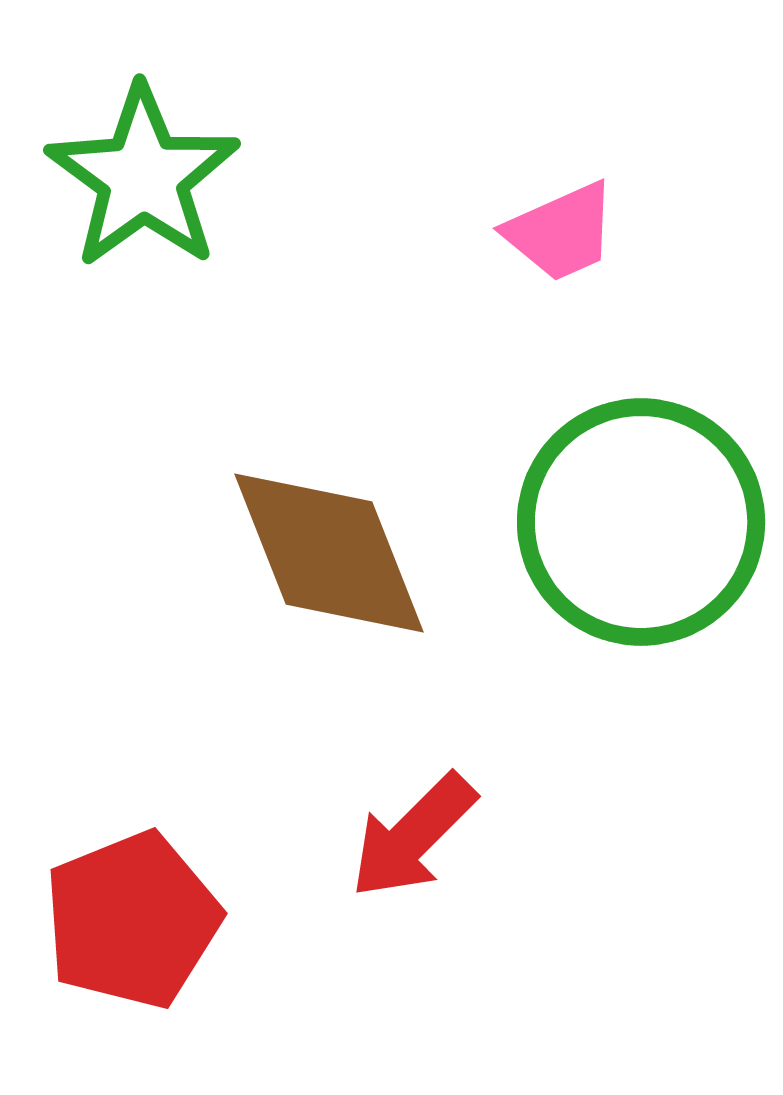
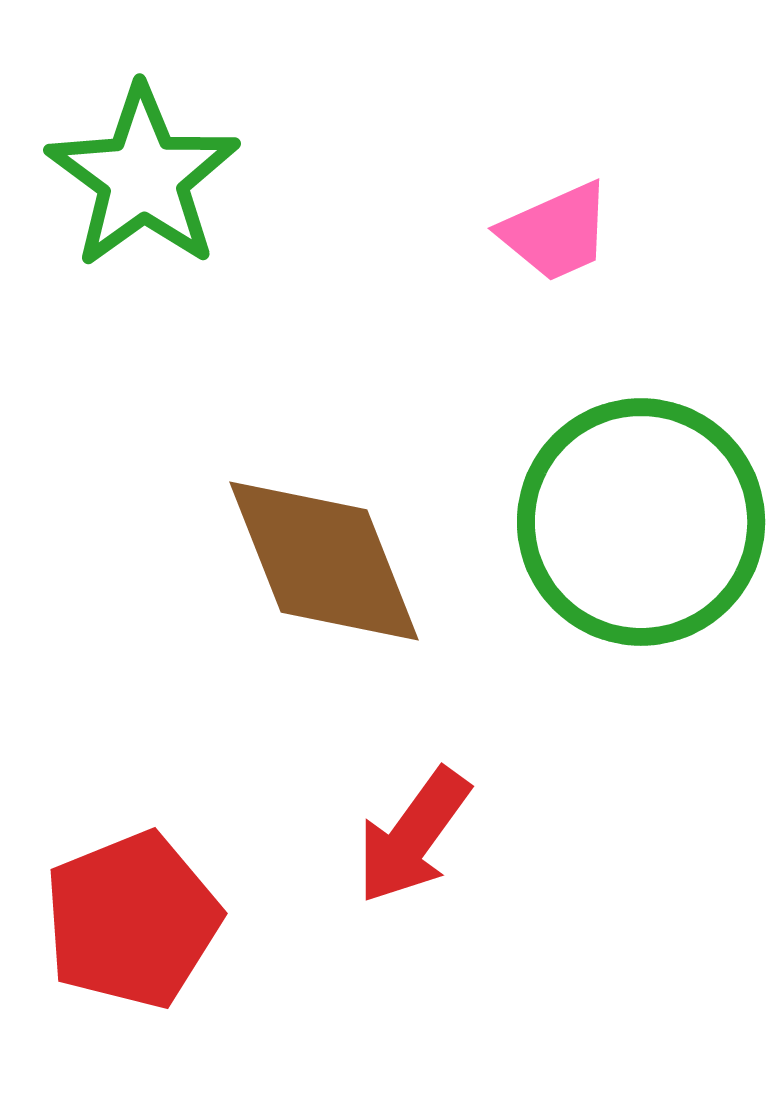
pink trapezoid: moved 5 px left
brown diamond: moved 5 px left, 8 px down
red arrow: rotated 9 degrees counterclockwise
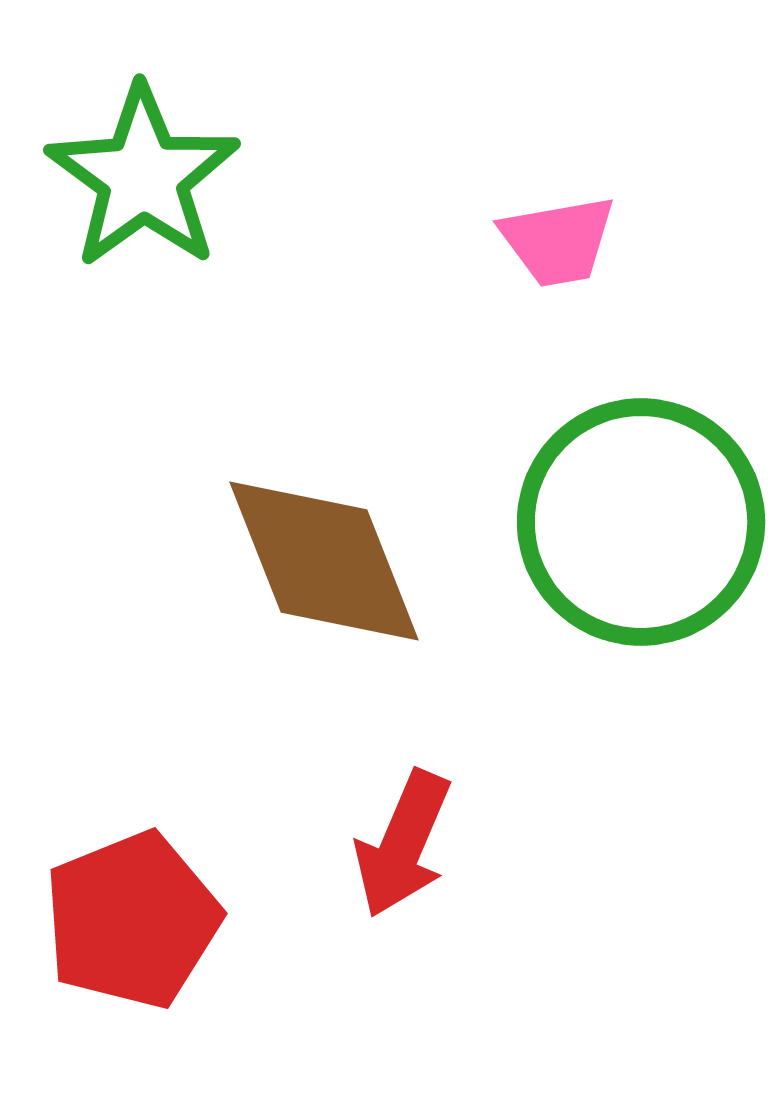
pink trapezoid: moved 2 px right, 9 px down; rotated 14 degrees clockwise
red arrow: moved 10 px left, 8 px down; rotated 13 degrees counterclockwise
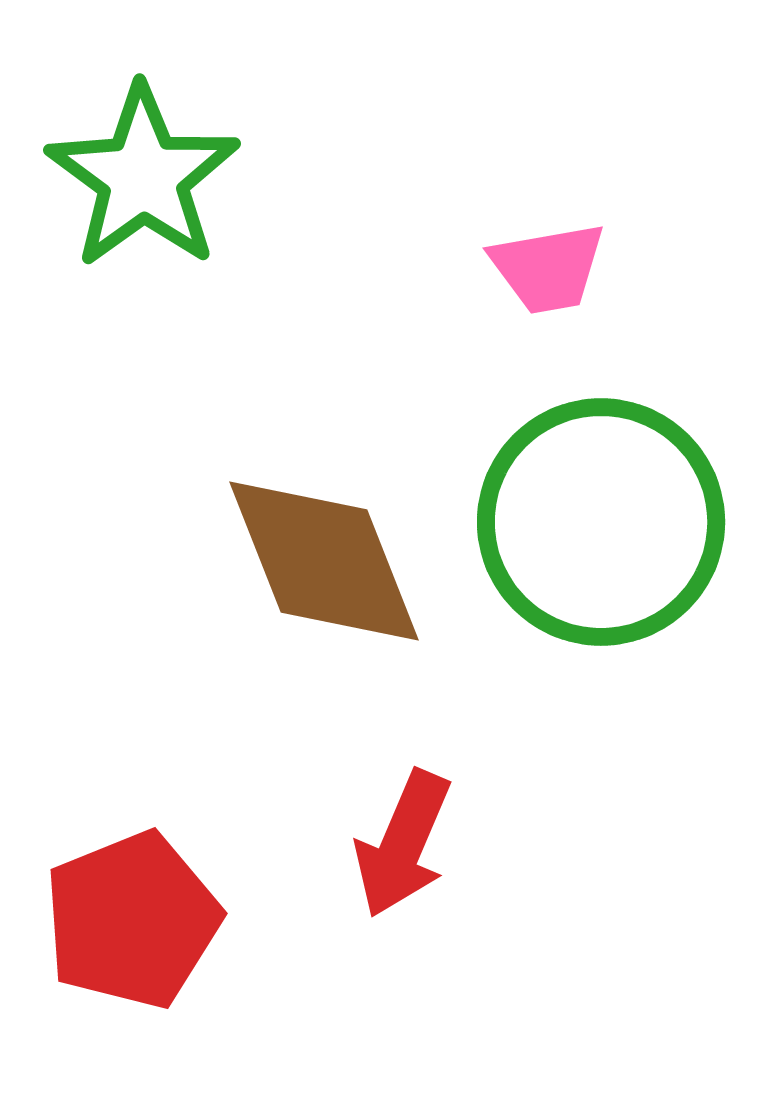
pink trapezoid: moved 10 px left, 27 px down
green circle: moved 40 px left
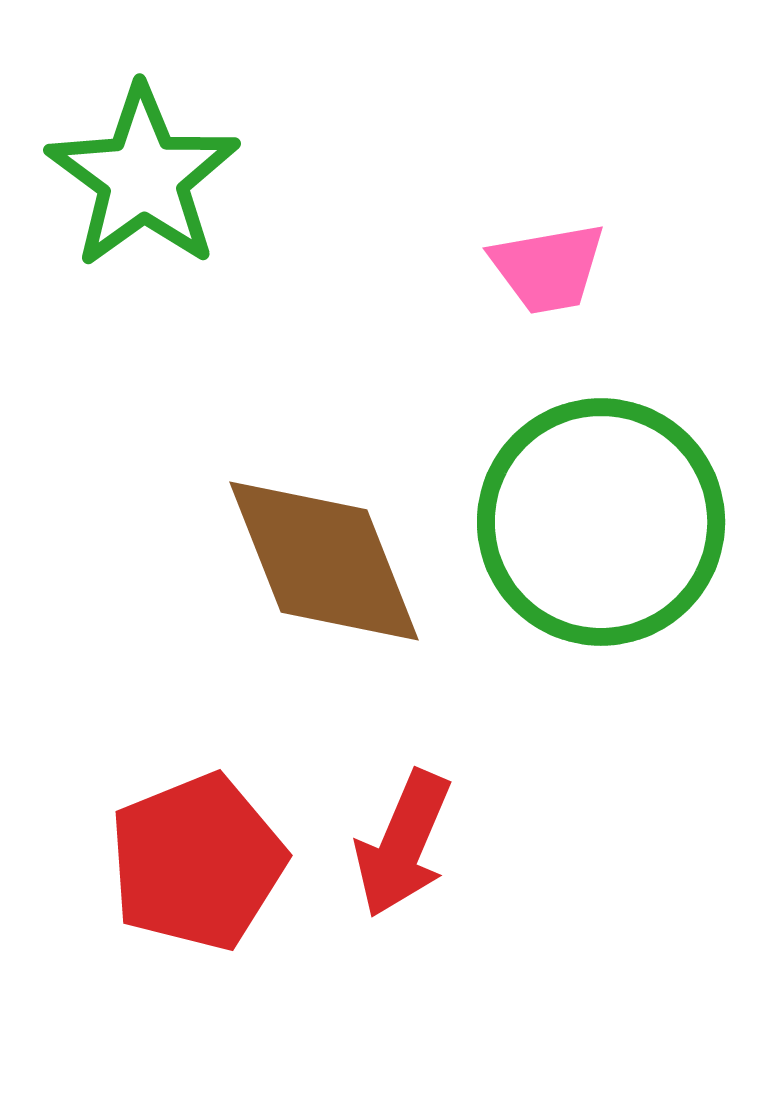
red pentagon: moved 65 px right, 58 px up
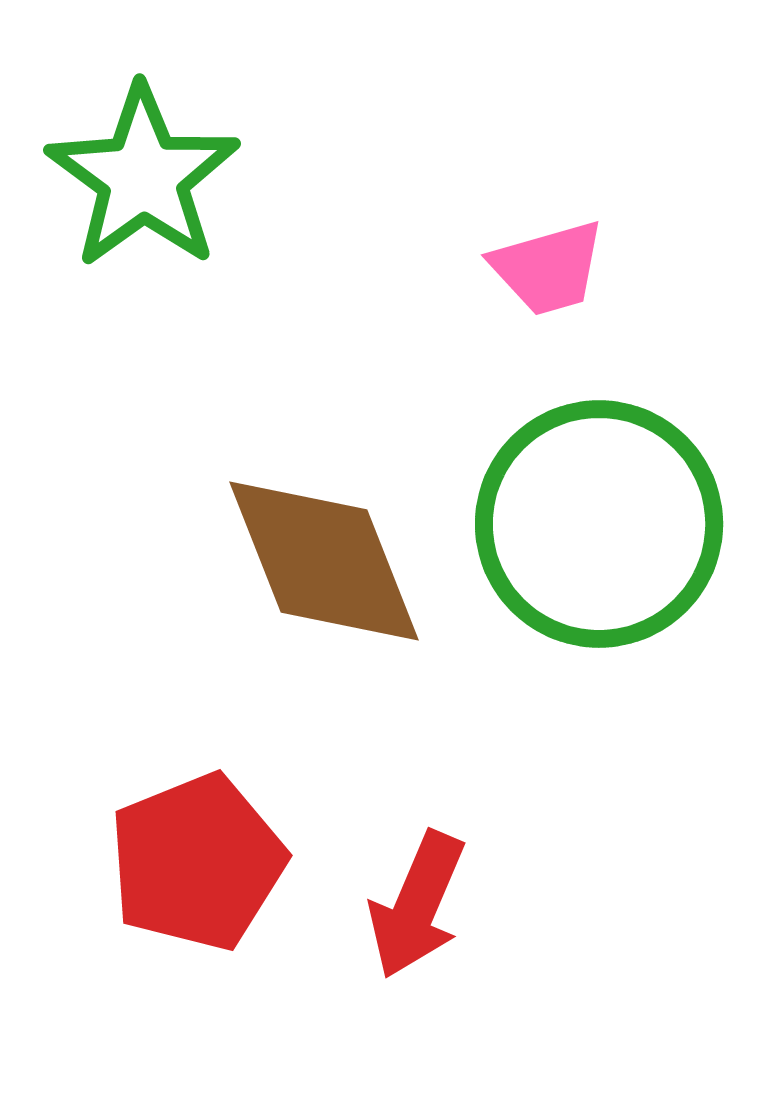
pink trapezoid: rotated 6 degrees counterclockwise
green circle: moved 2 px left, 2 px down
red arrow: moved 14 px right, 61 px down
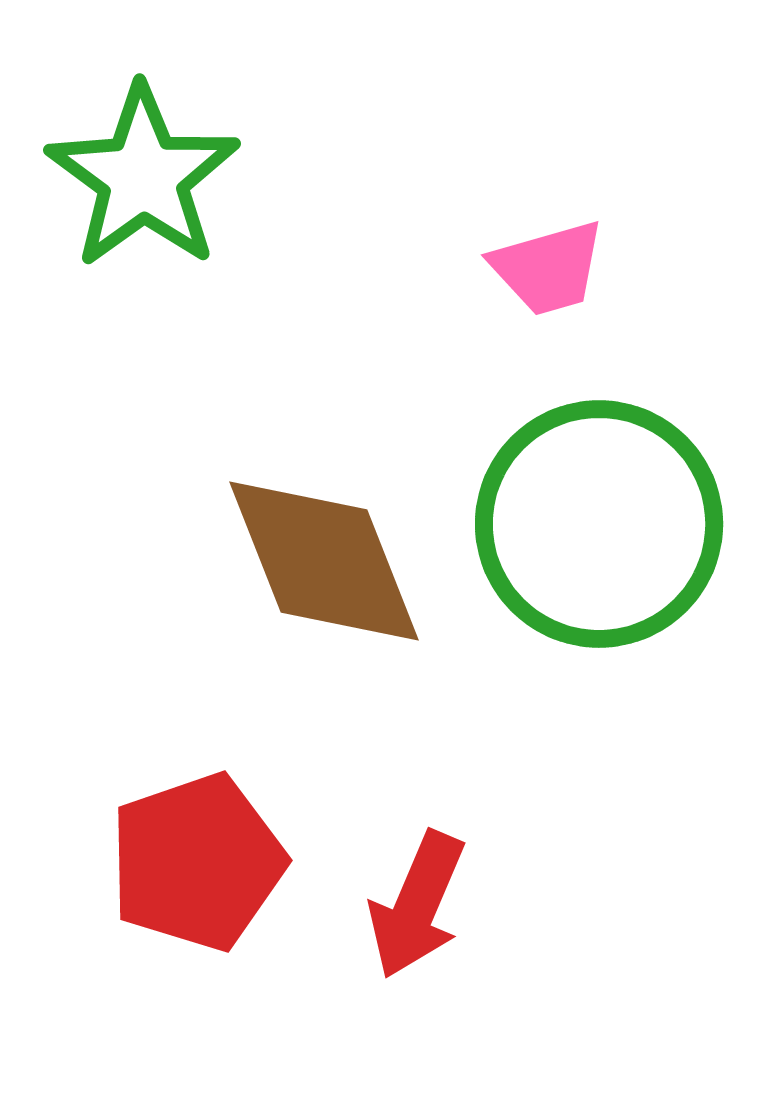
red pentagon: rotated 3 degrees clockwise
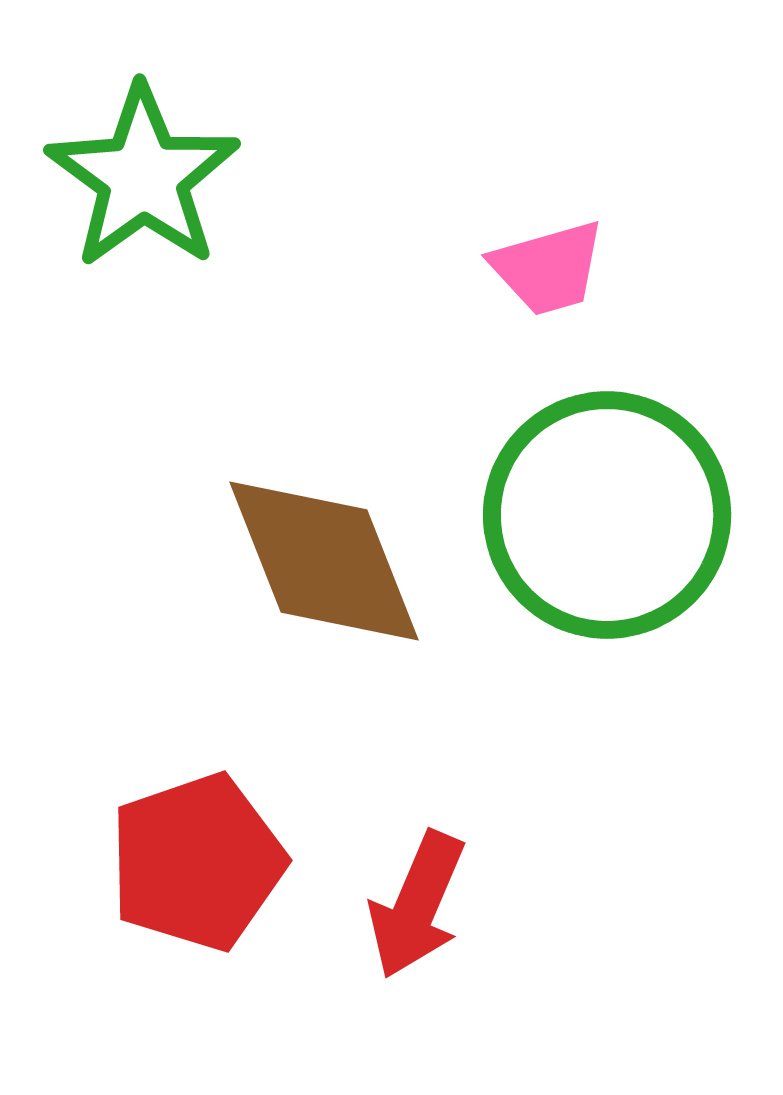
green circle: moved 8 px right, 9 px up
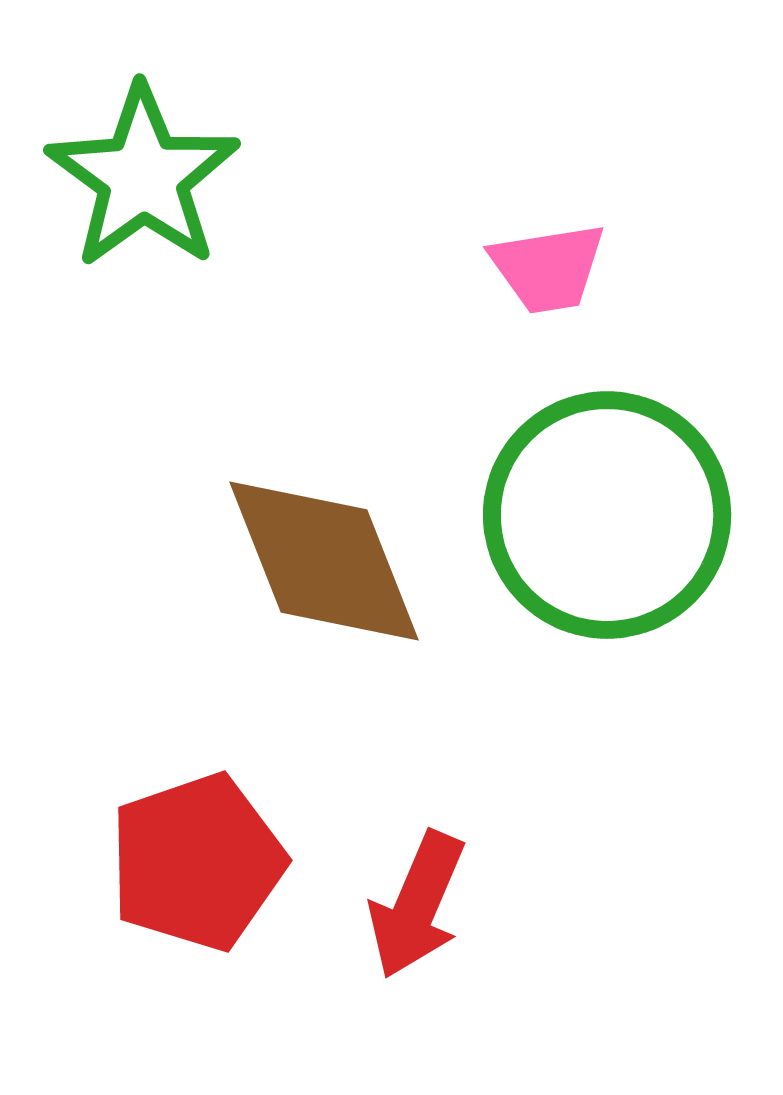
pink trapezoid: rotated 7 degrees clockwise
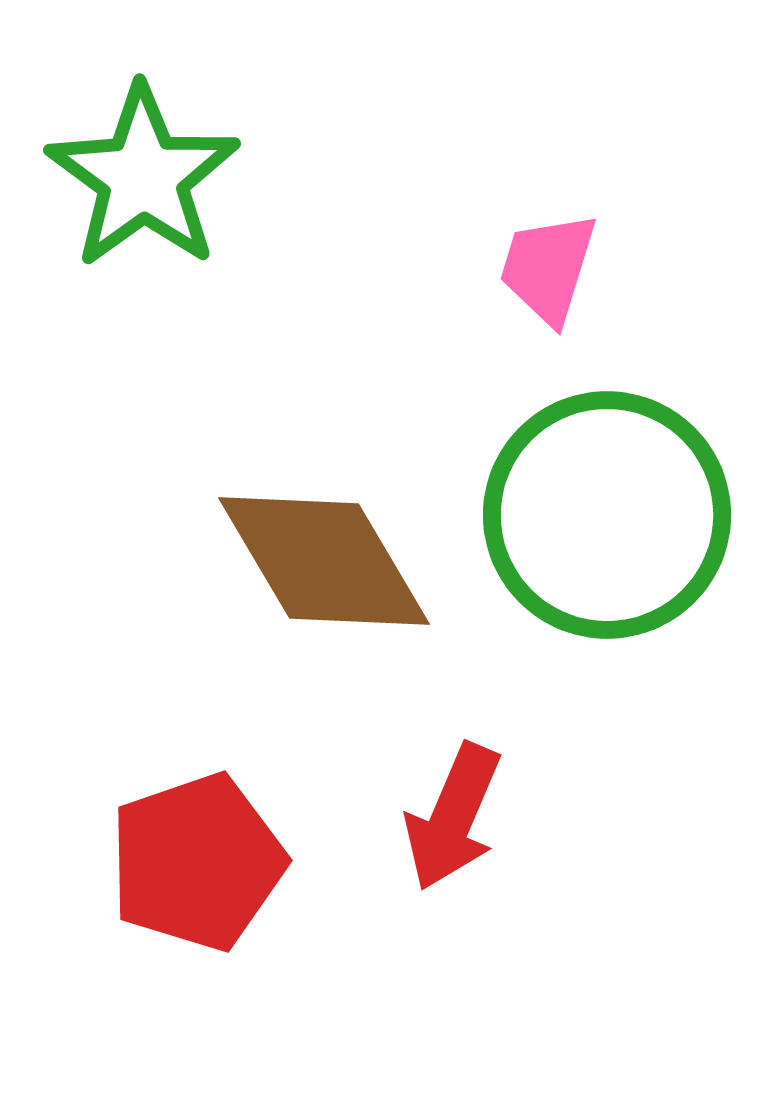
pink trapezoid: rotated 116 degrees clockwise
brown diamond: rotated 9 degrees counterclockwise
red arrow: moved 36 px right, 88 px up
